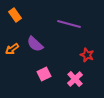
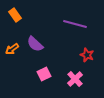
purple line: moved 6 px right
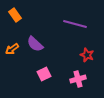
pink cross: moved 3 px right; rotated 28 degrees clockwise
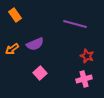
purple semicircle: rotated 66 degrees counterclockwise
red star: moved 1 px down
pink square: moved 4 px left, 1 px up; rotated 16 degrees counterclockwise
pink cross: moved 6 px right
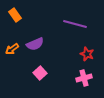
red star: moved 2 px up
pink cross: moved 1 px up
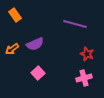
pink square: moved 2 px left
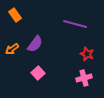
purple semicircle: rotated 30 degrees counterclockwise
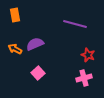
orange rectangle: rotated 24 degrees clockwise
purple semicircle: rotated 150 degrees counterclockwise
orange arrow: moved 3 px right; rotated 64 degrees clockwise
red star: moved 1 px right, 1 px down
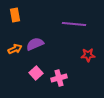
purple line: moved 1 px left; rotated 10 degrees counterclockwise
orange arrow: rotated 128 degrees clockwise
red star: rotated 24 degrees counterclockwise
pink square: moved 2 px left
pink cross: moved 25 px left
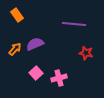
orange rectangle: moved 2 px right; rotated 24 degrees counterclockwise
orange arrow: rotated 24 degrees counterclockwise
red star: moved 2 px left, 2 px up; rotated 16 degrees clockwise
